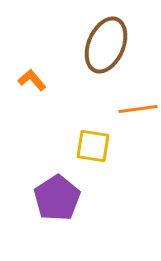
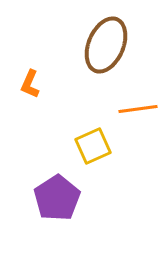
orange L-shape: moved 2 px left, 4 px down; rotated 116 degrees counterclockwise
yellow square: rotated 33 degrees counterclockwise
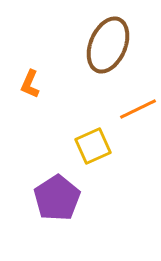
brown ellipse: moved 2 px right
orange line: rotated 18 degrees counterclockwise
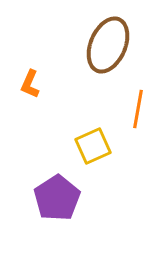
orange line: rotated 54 degrees counterclockwise
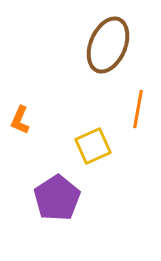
orange L-shape: moved 10 px left, 36 px down
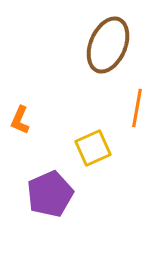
orange line: moved 1 px left, 1 px up
yellow square: moved 2 px down
purple pentagon: moved 7 px left, 4 px up; rotated 9 degrees clockwise
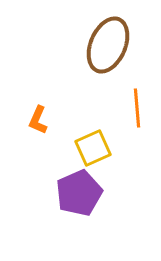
orange line: rotated 15 degrees counterclockwise
orange L-shape: moved 18 px right
purple pentagon: moved 29 px right, 1 px up
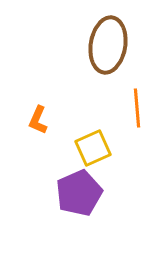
brown ellipse: rotated 14 degrees counterclockwise
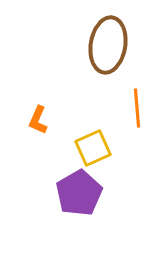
purple pentagon: rotated 6 degrees counterclockwise
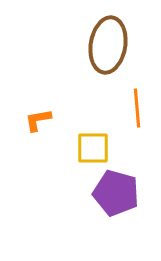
orange L-shape: rotated 56 degrees clockwise
yellow square: rotated 24 degrees clockwise
purple pentagon: moved 37 px right; rotated 27 degrees counterclockwise
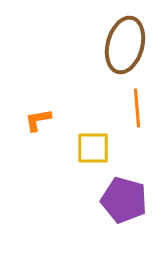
brown ellipse: moved 17 px right; rotated 6 degrees clockwise
purple pentagon: moved 8 px right, 7 px down
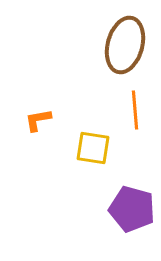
orange line: moved 2 px left, 2 px down
yellow square: rotated 9 degrees clockwise
purple pentagon: moved 8 px right, 9 px down
